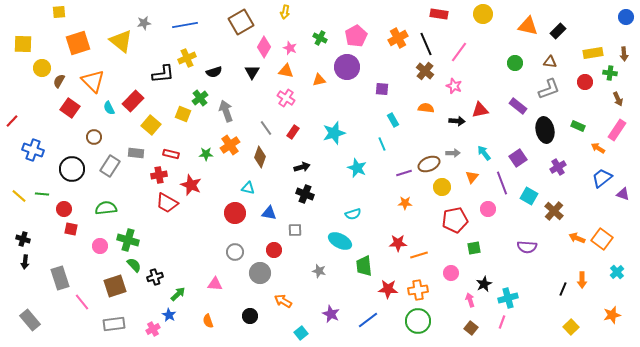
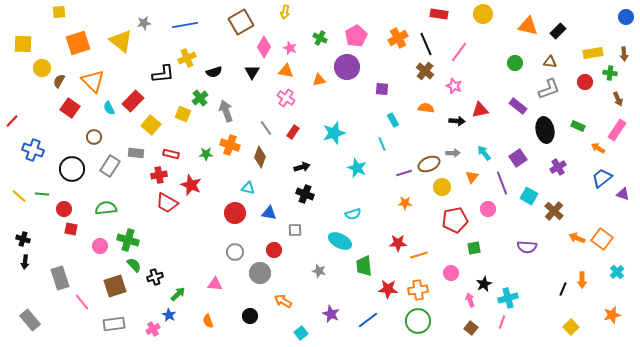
orange cross at (230, 145): rotated 36 degrees counterclockwise
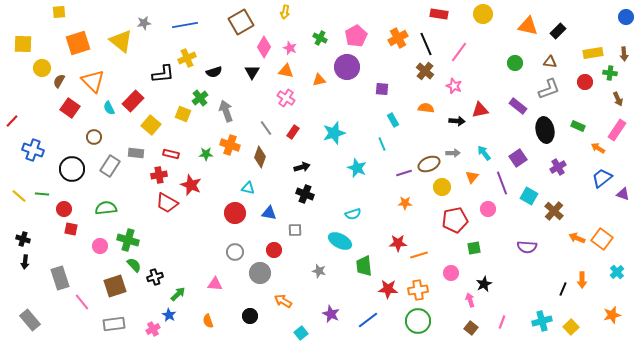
cyan cross at (508, 298): moved 34 px right, 23 px down
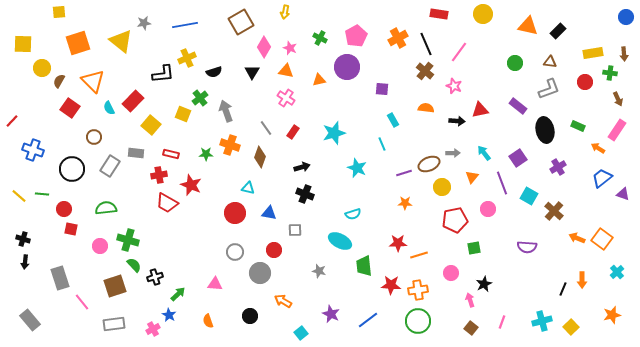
red star at (388, 289): moved 3 px right, 4 px up
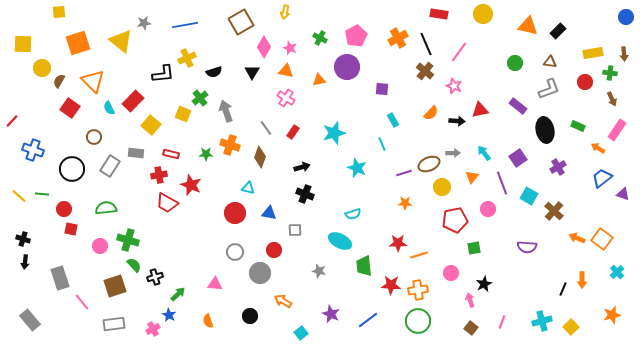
brown arrow at (618, 99): moved 6 px left
orange semicircle at (426, 108): moved 5 px right, 5 px down; rotated 126 degrees clockwise
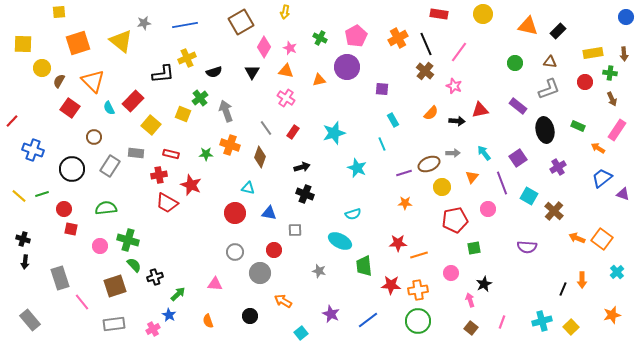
green line at (42, 194): rotated 24 degrees counterclockwise
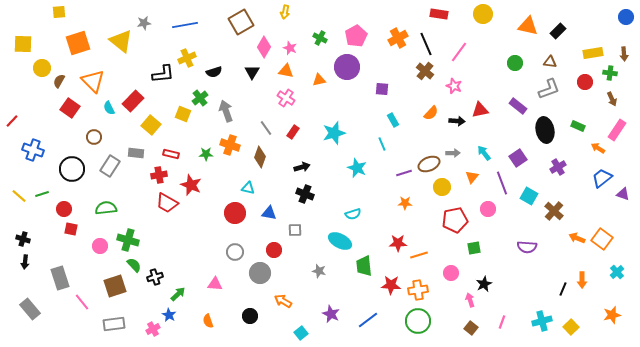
gray rectangle at (30, 320): moved 11 px up
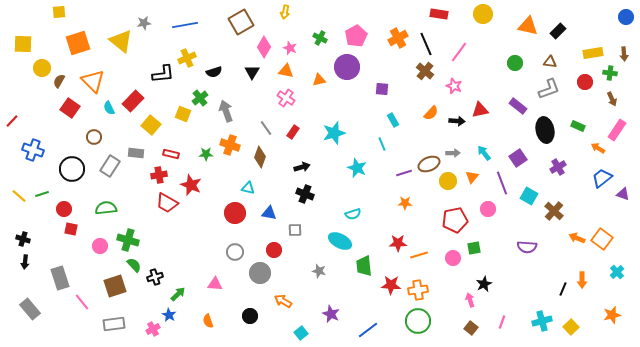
yellow circle at (442, 187): moved 6 px right, 6 px up
pink circle at (451, 273): moved 2 px right, 15 px up
blue line at (368, 320): moved 10 px down
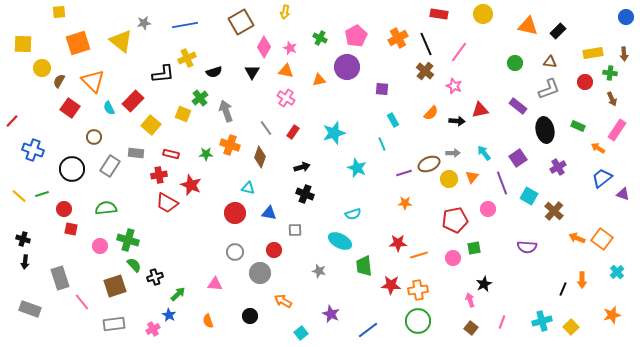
yellow circle at (448, 181): moved 1 px right, 2 px up
gray rectangle at (30, 309): rotated 30 degrees counterclockwise
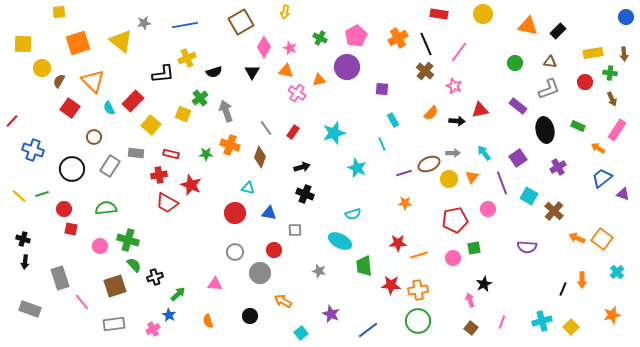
pink cross at (286, 98): moved 11 px right, 5 px up
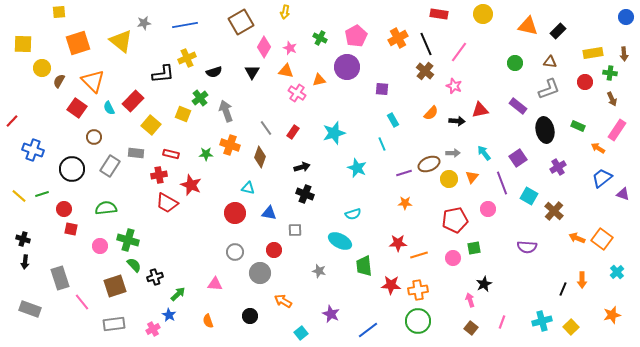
red square at (70, 108): moved 7 px right
